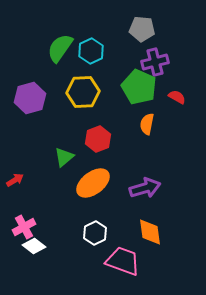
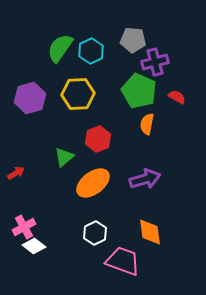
gray pentagon: moved 9 px left, 11 px down
green pentagon: moved 4 px down
yellow hexagon: moved 5 px left, 2 px down
red arrow: moved 1 px right, 7 px up
purple arrow: moved 9 px up
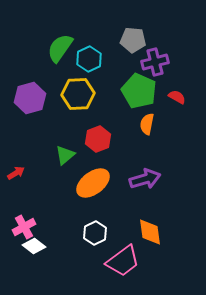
cyan hexagon: moved 2 px left, 8 px down
green triangle: moved 1 px right, 2 px up
pink trapezoid: rotated 123 degrees clockwise
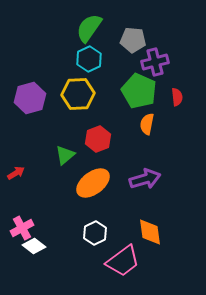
green semicircle: moved 29 px right, 20 px up
red semicircle: rotated 54 degrees clockwise
pink cross: moved 2 px left, 1 px down
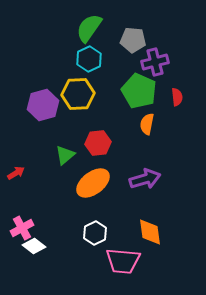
purple hexagon: moved 13 px right, 7 px down
red hexagon: moved 4 px down; rotated 15 degrees clockwise
pink trapezoid: rotated 42 degrees clockwise
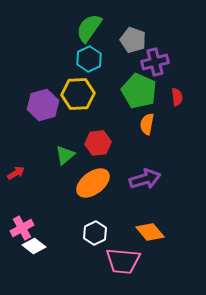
gray pentagon: rotated 15 degrees clockwise
orange diamond: rotated 32 degrees counterclockwise
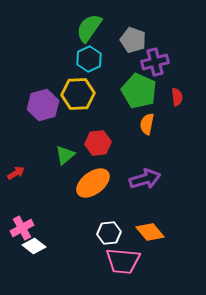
white hexagon: moved 14 px right; rotated 20 degrees clockwise
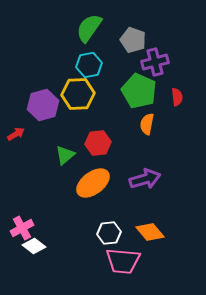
cyan hexagon: moved 6 px down; rotated 15 degrees clockwise
red arrow: moved 39 px up
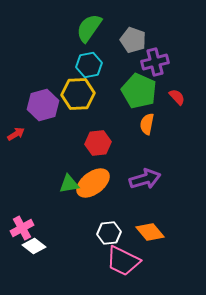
red semicircle: rotated 36 degrees counterclockwise
green triangle: moved 4 px right, 29 px down; rotated 30 degrees clockwise
pink trapezoid: rotated 21 degrees clockwise
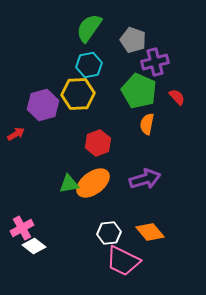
red hexagon: rotated 15 degrees counterclockwise
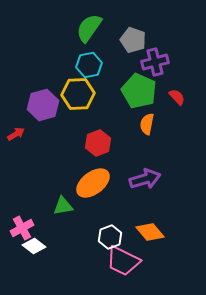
green triangle: moved 6 px left, 22 px down
white hexagon: moved 1 px right, 4 px down; rotated 15 degrees counterclockwise
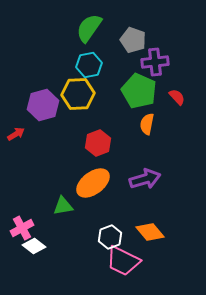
purple cross: rotated 8 degrees clockwise
